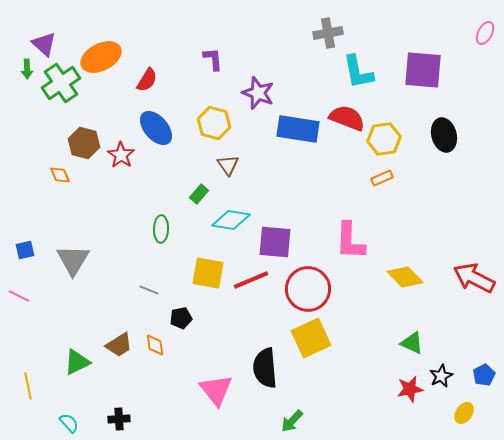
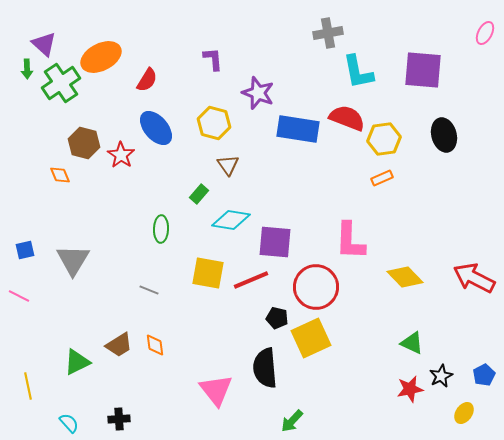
red circle at (308, 289): moved 8 px right, 2 px up
black pentagon at (181, 318): moved 96 px right; rotated 25 degrees clockwise
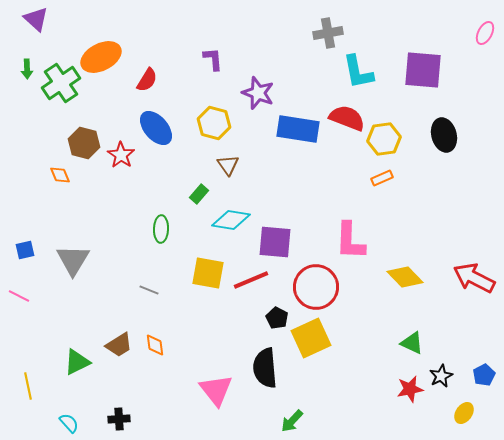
purple triangle at (44, 44): moved 8 px left, 25 px up
black pentagon at (277, 318): rotated 15 degrees clockwise
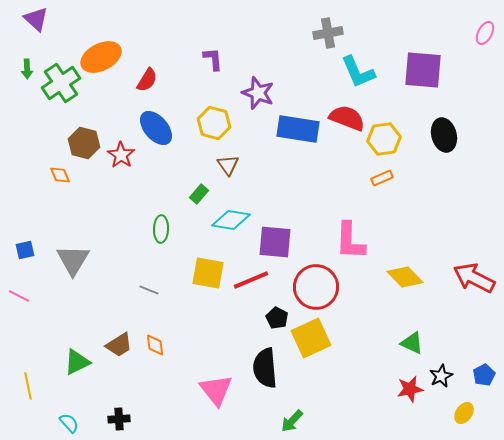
cyan L-shape at (358, 72): rotated 12 degrees counterclockwise
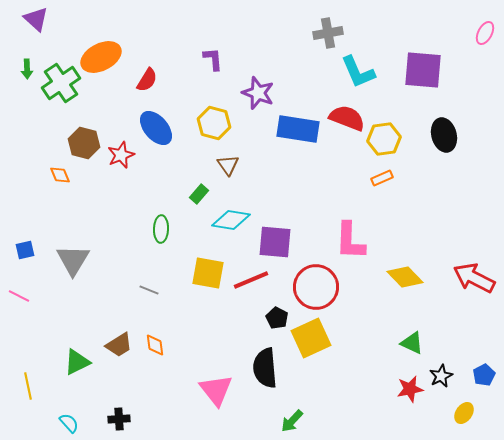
red star at (121, 155): rotated 16 degrees clockwise
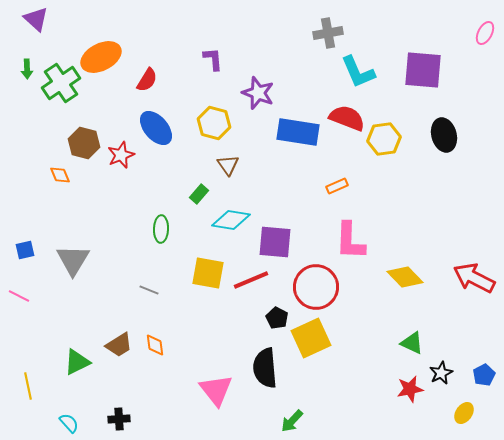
blue rectangle at (298, 129): moved 3 px down
orange rectangle at (382, 178): moved 45 px left, 8 px down
black star at (441, 376): moved 3 px up
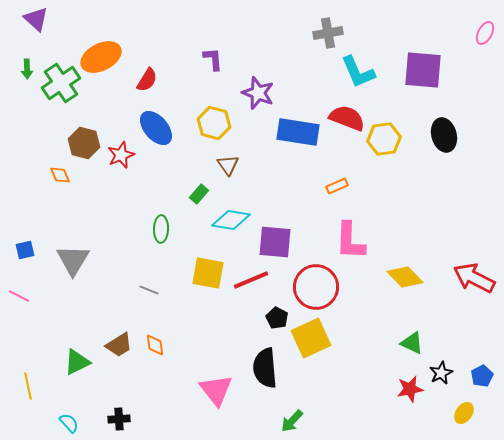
blue pentagon at (484, 375): moved 2 px left, 1 px down
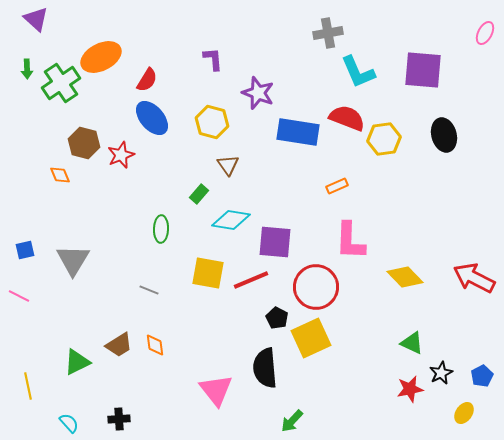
yellow hexagon at (214, 123): moved 2 px left, 1 px up
blue ellipse at (156, 128): moved 4 px left, 10 px up
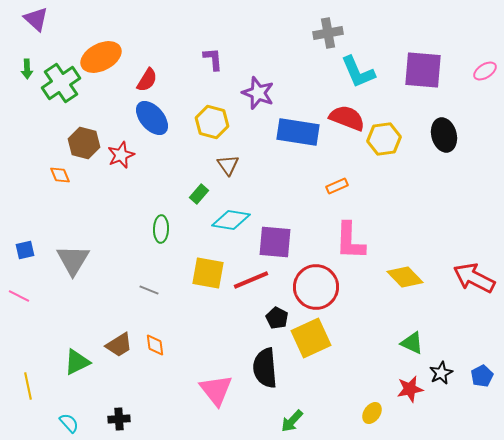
pink ellipse at (485, 33): moved 38 px down; rotated 30 degrees clockwise
yellow ellipse at (464, 413): moved 92 px left
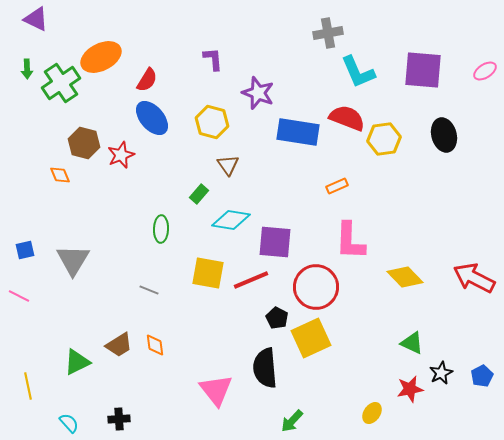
purple triangle at (36, 19): rotated 16 degrees counterclockwise
